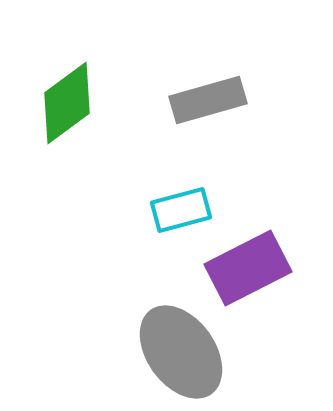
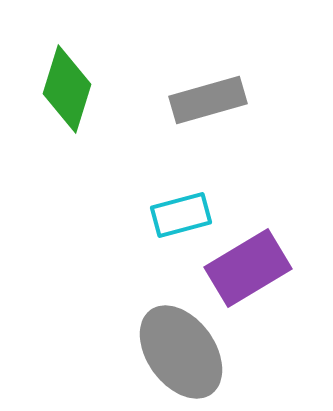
green diamond: moved 14 px up; rotated 36 degrees counterclockwise
cyan rectangle: moved 5 px down
purple rectangle: rotated 4 degrees counterclockwise
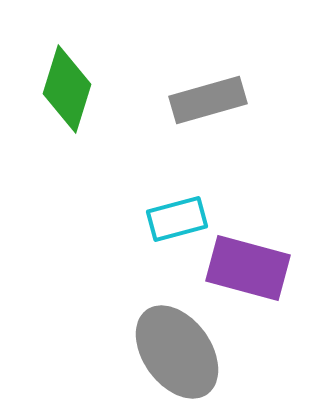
cyan rectangle: moved 4 px left, 4 px down
purple rectangle: rotated 46 degrees clockwise
gray ellipse: moved 4 px left
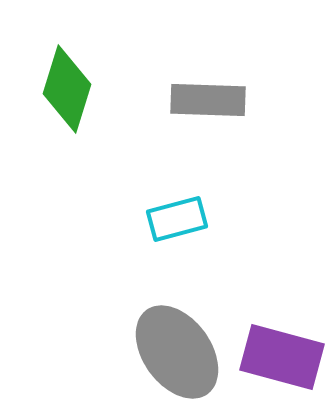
gray rectangle: rotated 18 degrees clockwise
purple rectangle: moved 34 px right, 89 px down
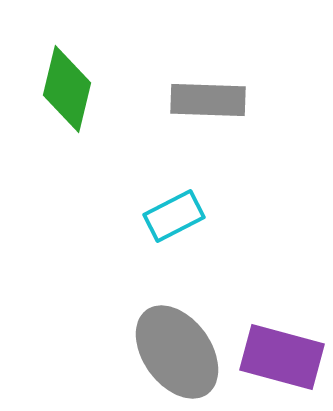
green diamond: rotated 4 degrees counterclockwise
cyan rectangle: moved 3 px left, 3 px up; rotated 12 degrees counterclockwise
